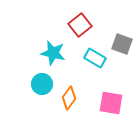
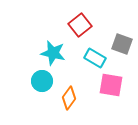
cyan circle: moved 3 px up
pink square: moved 18 px up
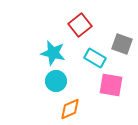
cyan circle: moved 14 px right
orange diamond: moved 1 px right, 11 px down; rotated 30 degrees clockwise
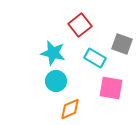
pink square: moved 3 px down
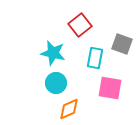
cyan rectangle: rotated 70 degrees clockwise
cyan circle: moved 2 px down
pink square: moved 1 px left
orange diamond: moved 1 px left
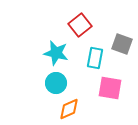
cyan star: moved 3 px right
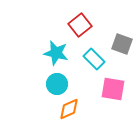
cyan rectangle: moved 1 px left, 1 px down; rotated 55 degrees counterclockwise
cyan circle: moved 1 px right, 1 px down
pink square: moved 3 px right, 1 px down
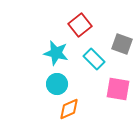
pink square: moved 5 px right
